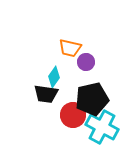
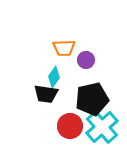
orange trapezoid: moved 6 px left; rotated 15 degrees counterclockwise
purple circle: moved 2 px up
red circle: moved 3 px left, 11 px down
cyan cross: rotated 20 degrees clockwise
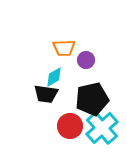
cyan diamond: rotated 25 degrees clockwise
cyan cross: moved 1 px down
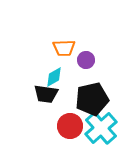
cyan cross: moved 1 px left
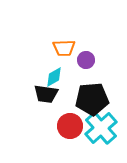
black pentagon: rotated 8 degrees clockwise
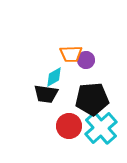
orange trapezoid: moved 7 px right, 6 px down
red circle: moved 1 px left
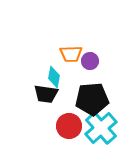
purple circle: moved 4 px right, 1 px down
cyan diamond: rotated 50 degrees counterclockwise
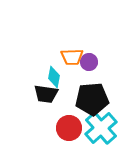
orange trapezoid: moved 1 px right, 3 px down
purple circle: moved 1 px left, 1 px down
red circle: moved 2 px down
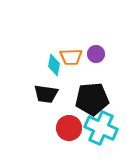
orange trapezoid: moved 1 px left
purple circle: moved 7 px right, 8 px up
cyan diamond: moved 12 px up
cyan cross: rotated 24 degrees counterclockwise
